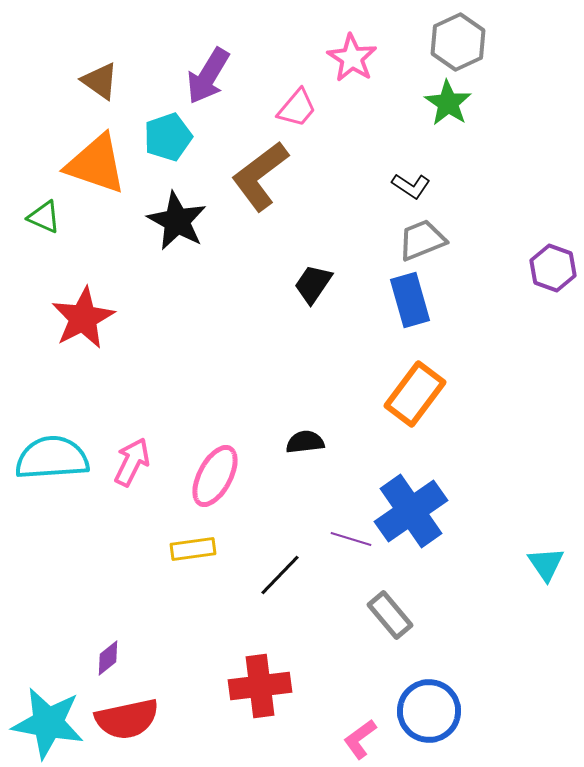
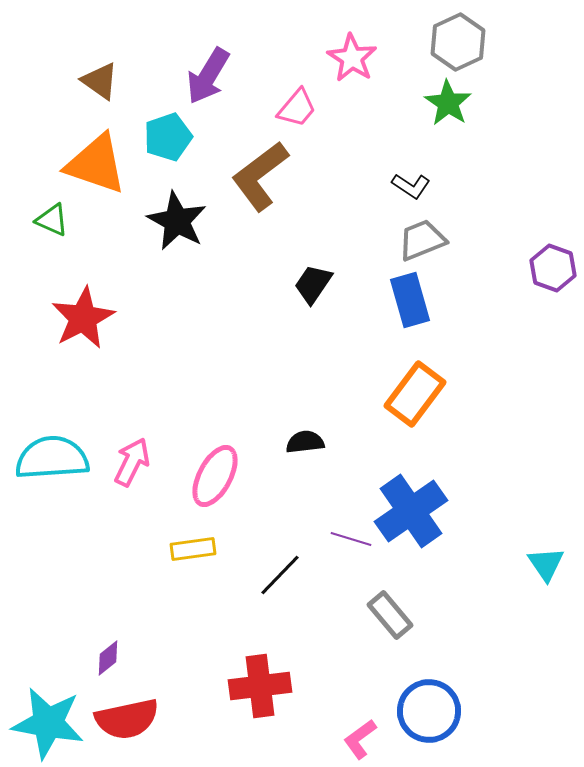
green triangle: moved 8 px right, 3 px down
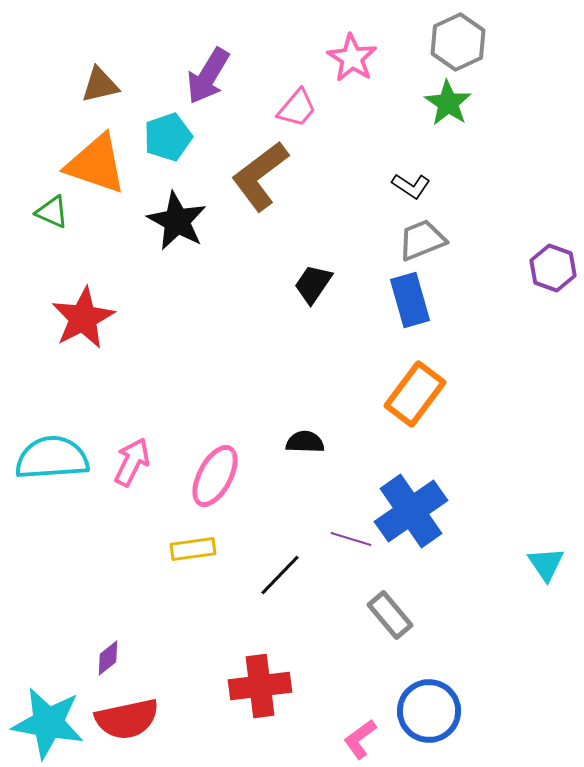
brown triangle: moved 4 px down; rotated 48 degrees counterclockwise
green triangle: moved 8 px up
black semicircle: rotated 9 degrees clockwise
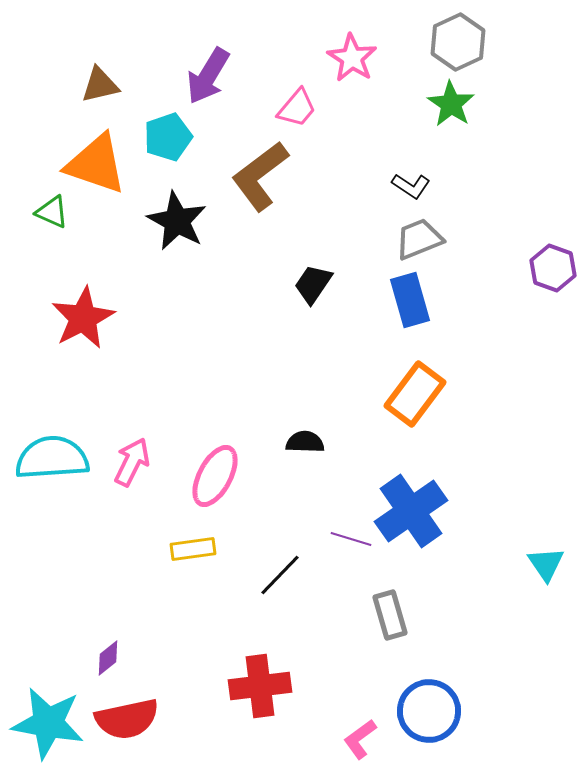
green star: moved 3 px right, 1 px down
gray trapezoid: moved 3 px left, 1 px up
gray rectangle: rotated 24 degrees clockwise
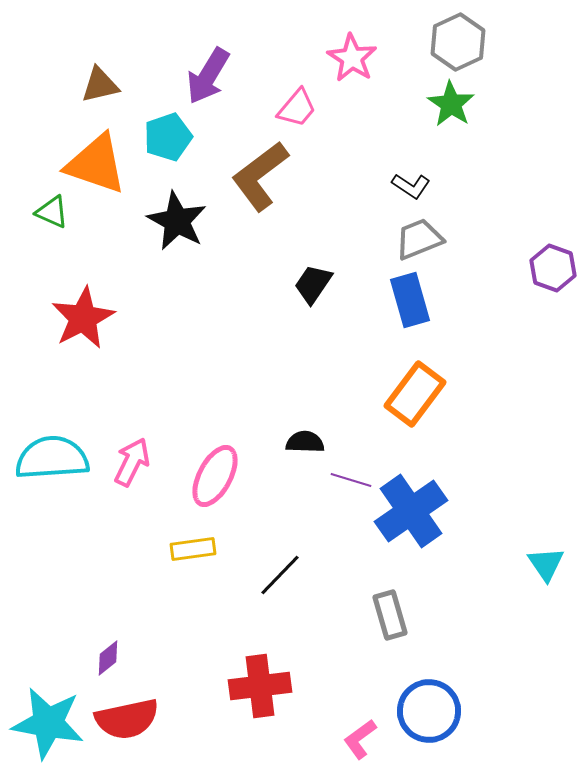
purple line: moved 59 px up
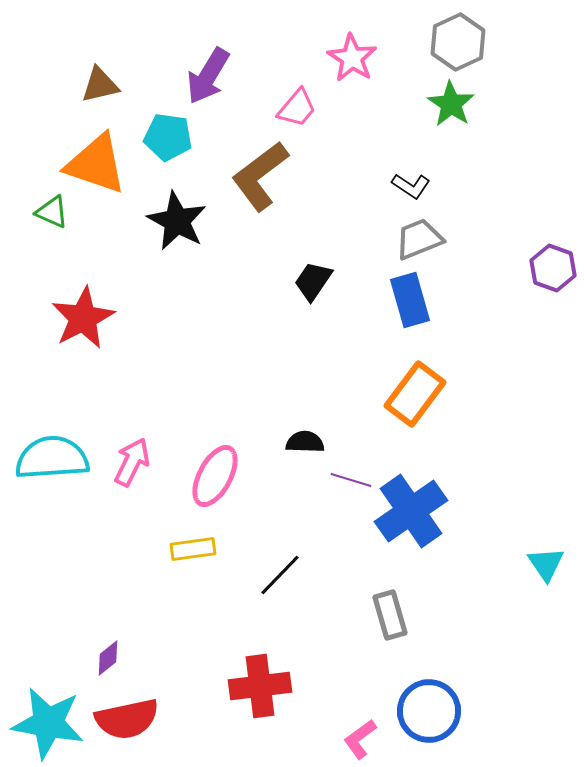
cyan pentagon: rotated 27 degrees clockwise
black trapezoid: moved 3 px up
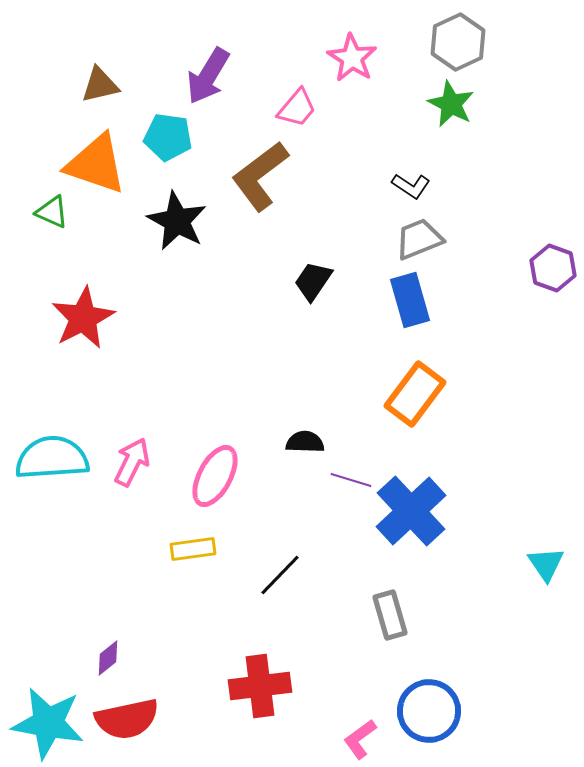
green star: rotated 6 degrees counterclockwise
blue cross: rotated 8 degrees counterclockwise
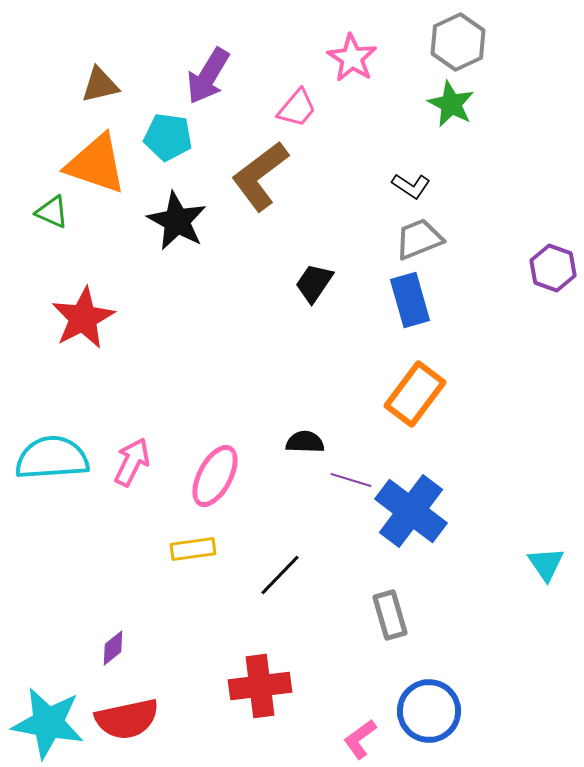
black trapezoid: moved 1 px right, 2 px down
blue cross: rotated 10 degrees counterclockwise
purple diamond: moved 5 px right, 10 px up
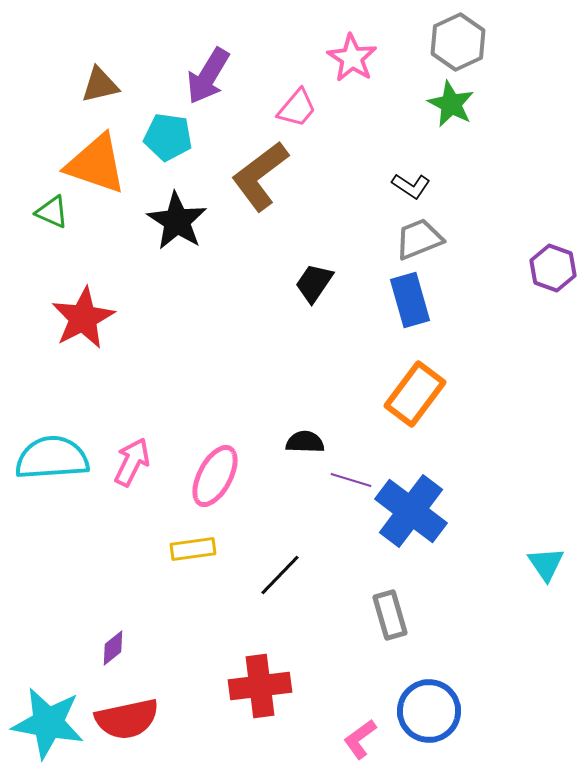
black star: rotated 4 degrees clockwise
